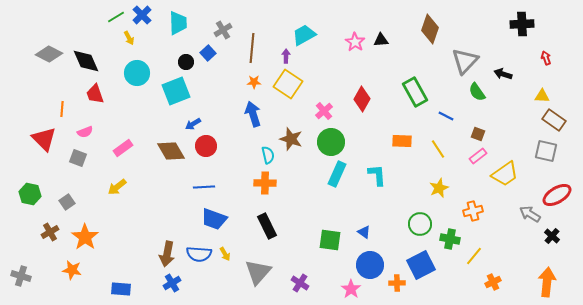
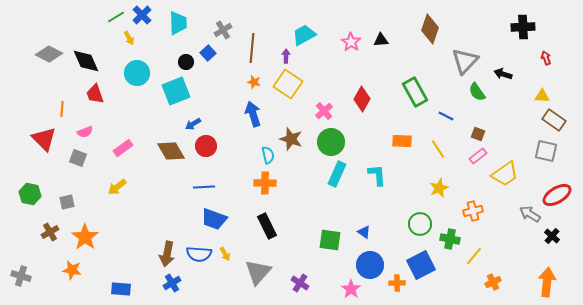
black cross at (522, 24): moved 1 px right, 3 px down
pink star at (355, 42): moved 4 px left
orange star at (254, 82): rotated 16 degrees clockwise
gray square at (67, 202): rotated 21 degrees clockwise
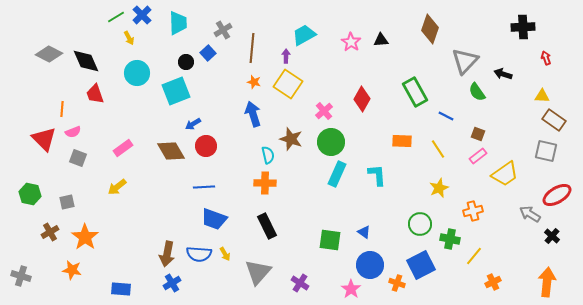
pink semicircle at (85, 132): moved 12 px left
orange cross at (397, 283): rotated 21 degrees clockwise
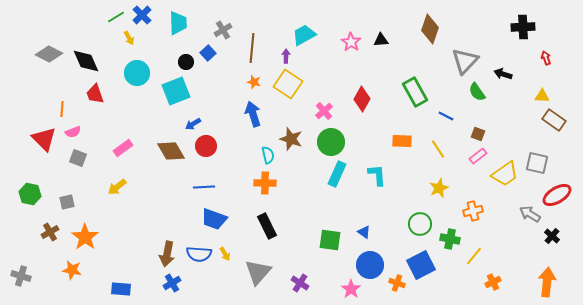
gray square at (546, 151): moved 9 px left, 12 px down
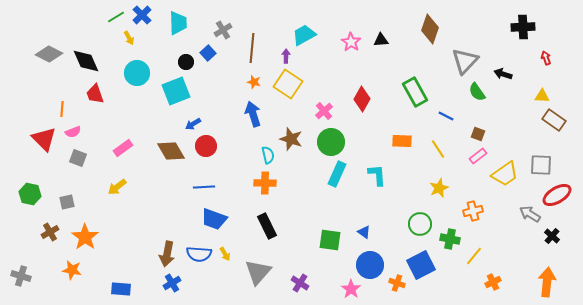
gray square at (537, 163): moved 4 px right, 2 px down; rotated 10 degrees counterclockwise
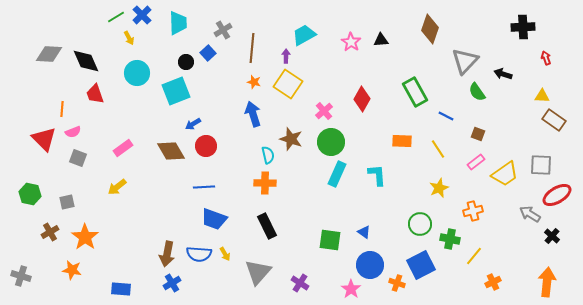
gray diamond at (49, 54): rotated 24 degrees counterclockwise
pink rectangle at (478, 156): moved 2 px left, 6 px down
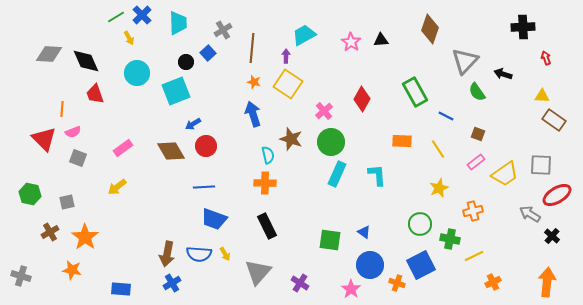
yellow line at (474, 256): rotated 24 degrees clockwise
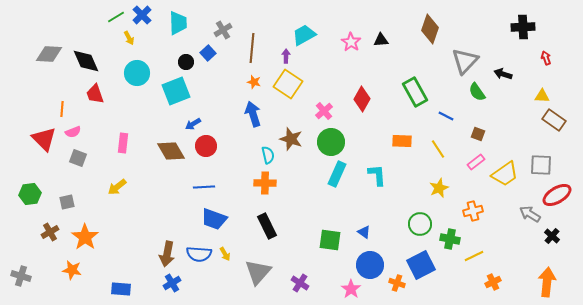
pink rectangle at (123, 148): moved 5 px up; rotated 48 degrees counterclockwise
green hexagon at (30, 194): rotated 20 degrees counterclockwise
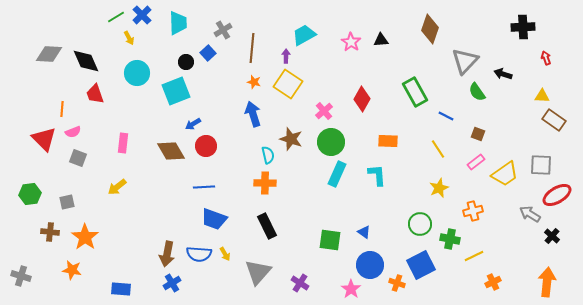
orange rectangle at (402, 141): moved 14 px left
brown cross at (50, 232): rotated 36 degrees clockwise
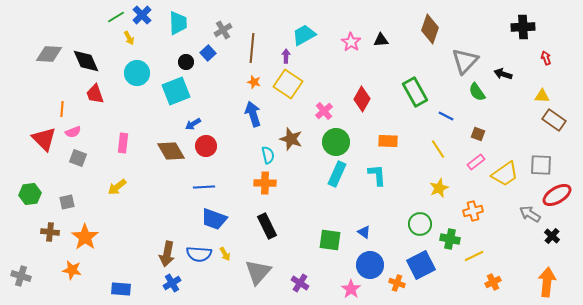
green circle at (331, 142): moved 5 px right
